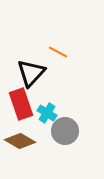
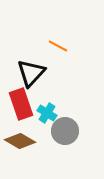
orange line: moved 6 px up
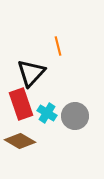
orange line: rotated 48 degrees clockwise
gray circle: moved 10 px right, 15 px up
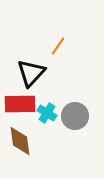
orange line: rotated 48 degrees clockwise
red rectangle: moved 1 px left; rotated 72 degrees counterclockwise
brown diamond: rotated 52 degrees clockwise
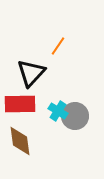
cyan cross: moved 11 px right, 2 px up
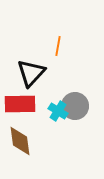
orange line: rotated 24 degrees counterclockwise
gray circle: moved 10 px up
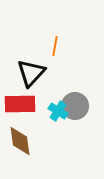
orange line: moved 3 px left
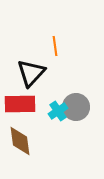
orange line: rotated 18 degrees counterclockwise
gray circle: moved 1 px right, 1 px down
cyan cross: rotated 24 degrees clockwise
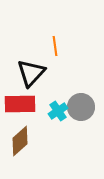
gray circle: moved 5 px right
brown diamond: rotated 56 degrees clockwise
